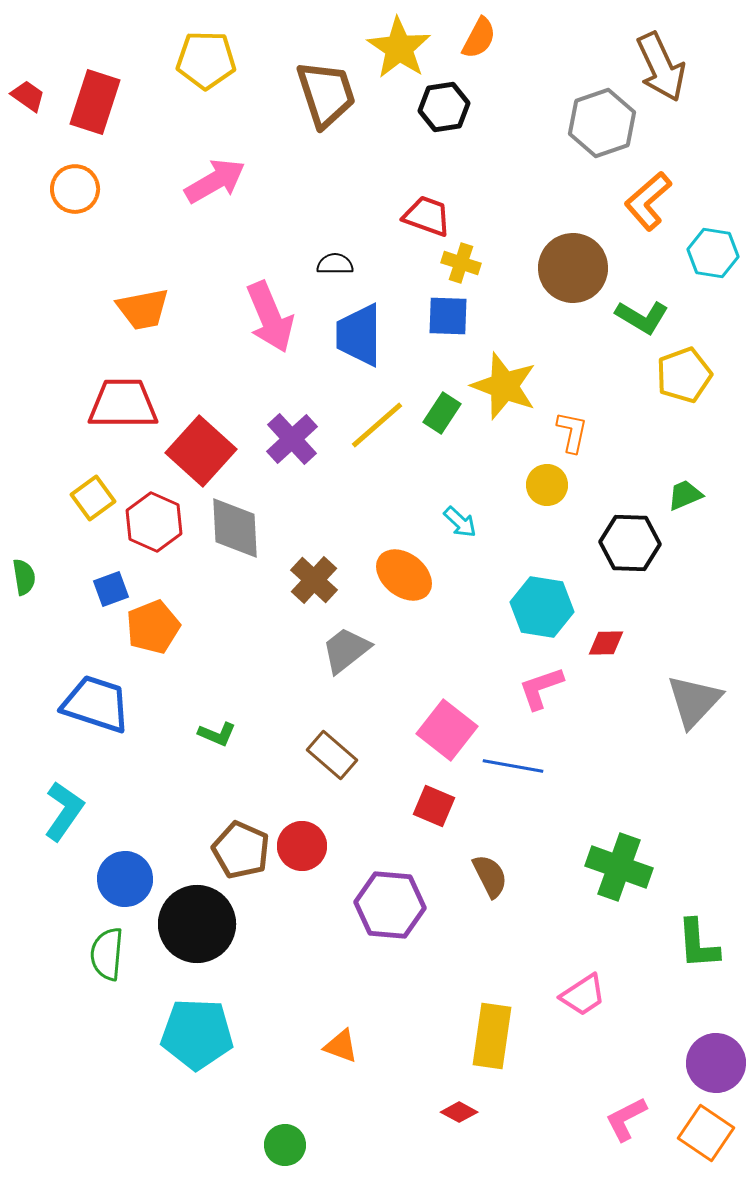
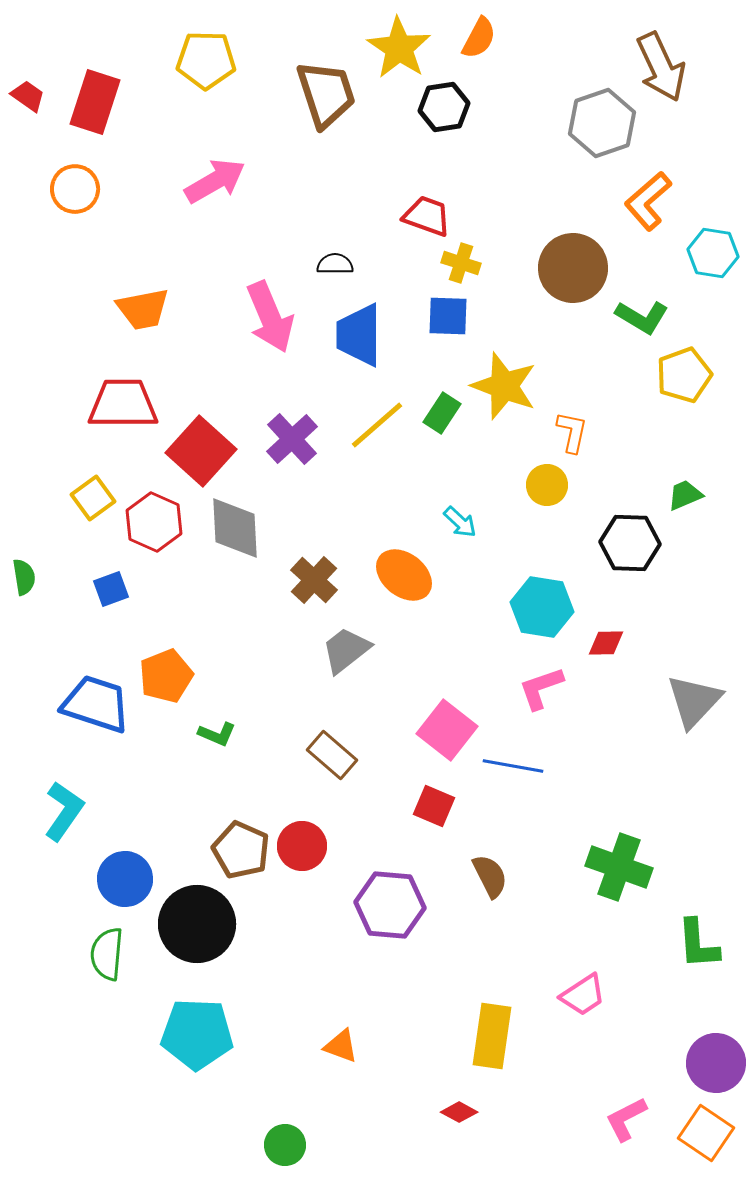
orange pentagon at (153, 627): moved 13 px right, 49 px down
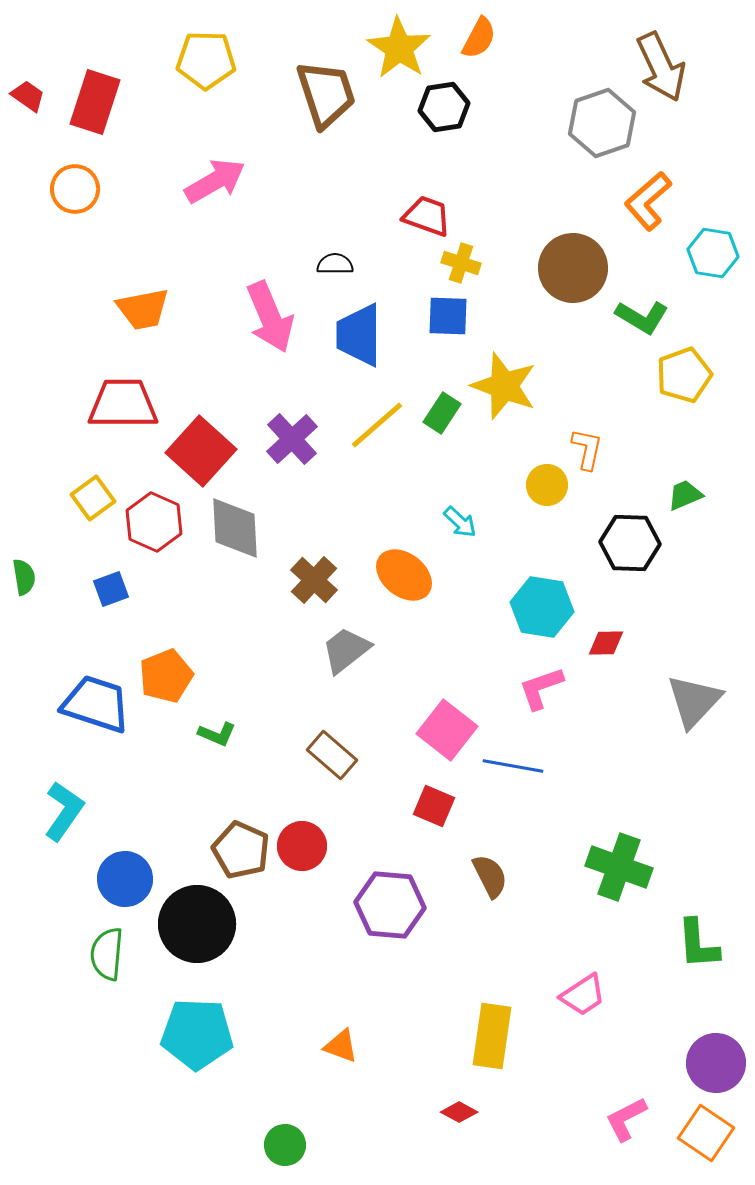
orange L-shape at (572, 432): moved 15 px right, 17 px down
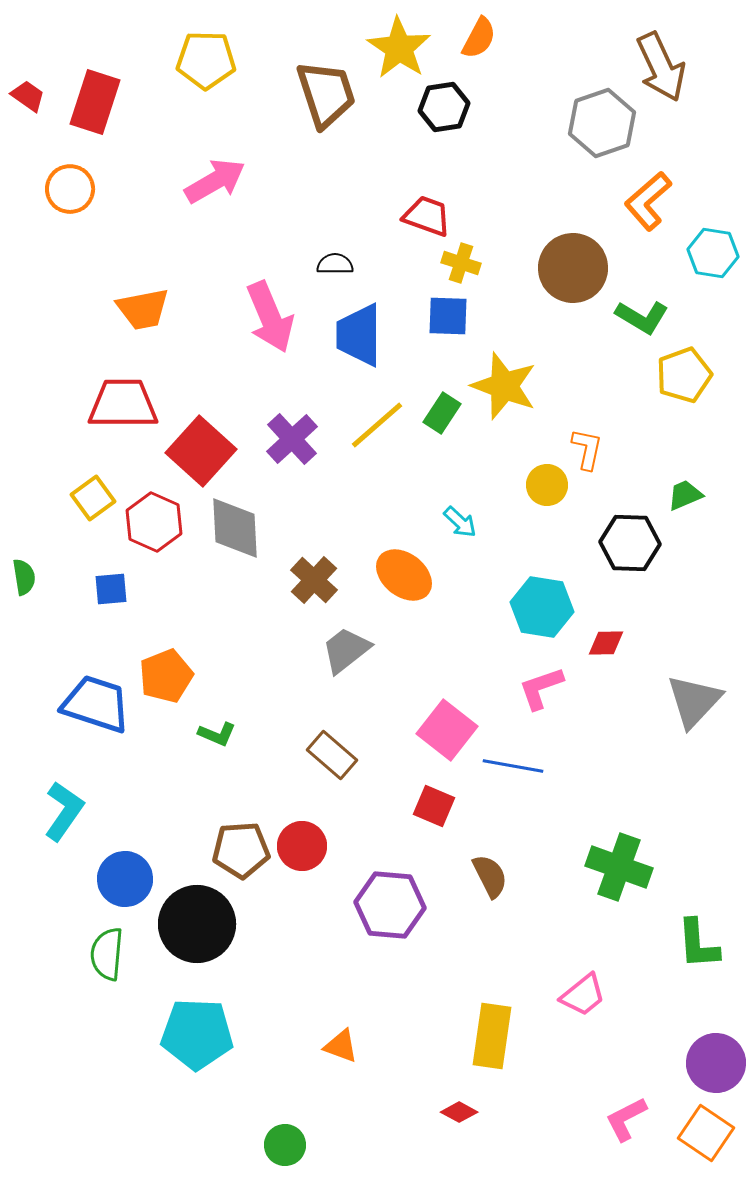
orange circle at (75, 189): moved 5 px left
blue square at (111, 589): rotated 15 degrees clockwise
brown pentagon at (241, 850): rotated 28 degrees counterclockwise
pink trapezoid at (583, 995): rotated 6 degrees counterclockwise
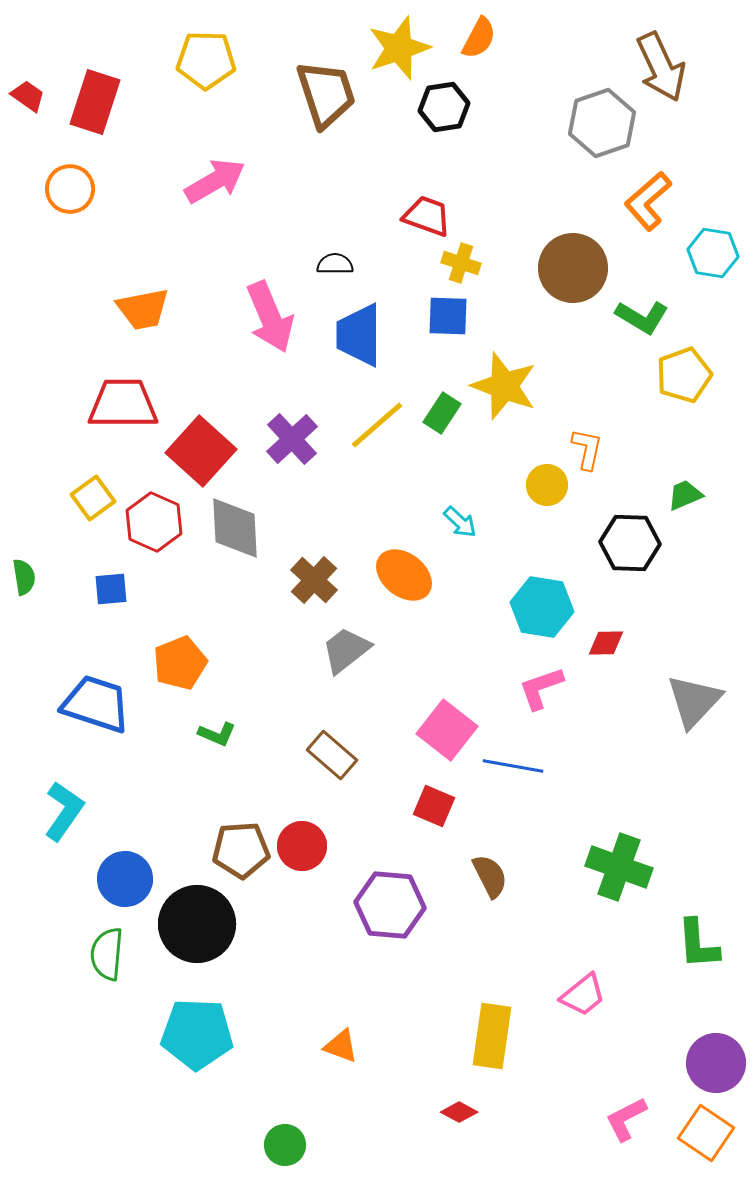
yellow star at (399, 48): rotated 20 degrees clockwise
orange pentagon at (166, 676): moved 14 px right, 13 px up
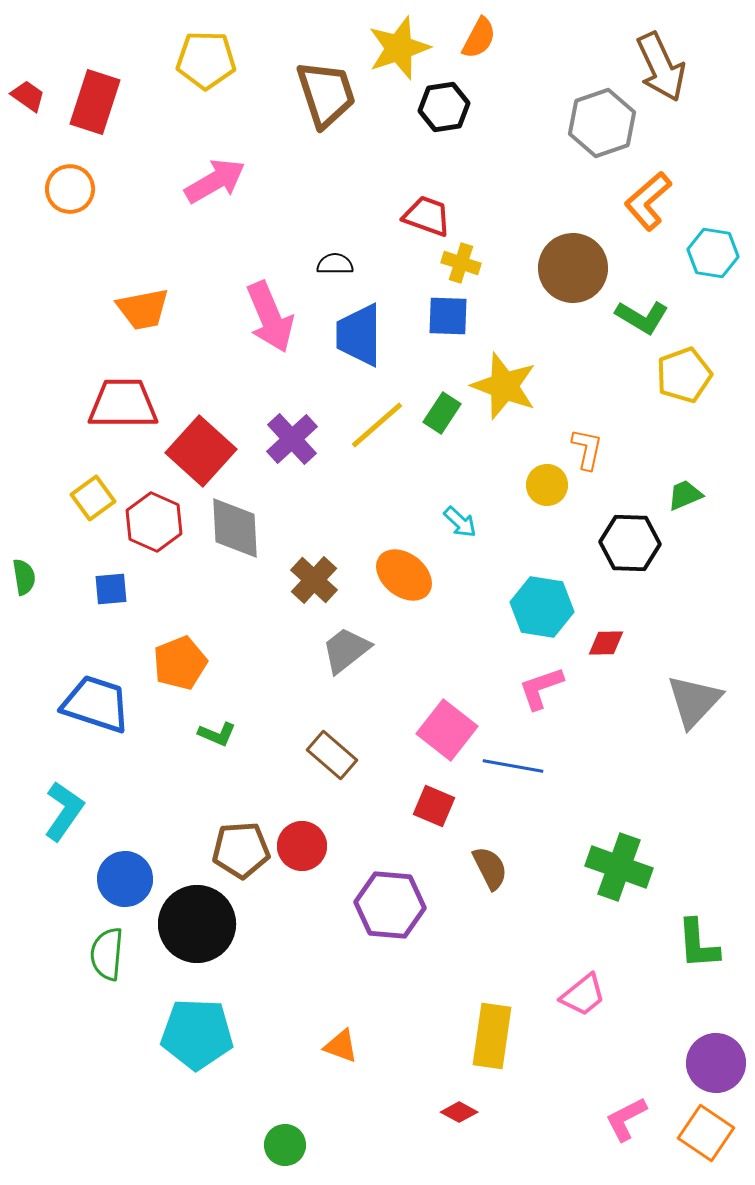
brown semicircle at (490, 876): moved 8 px up
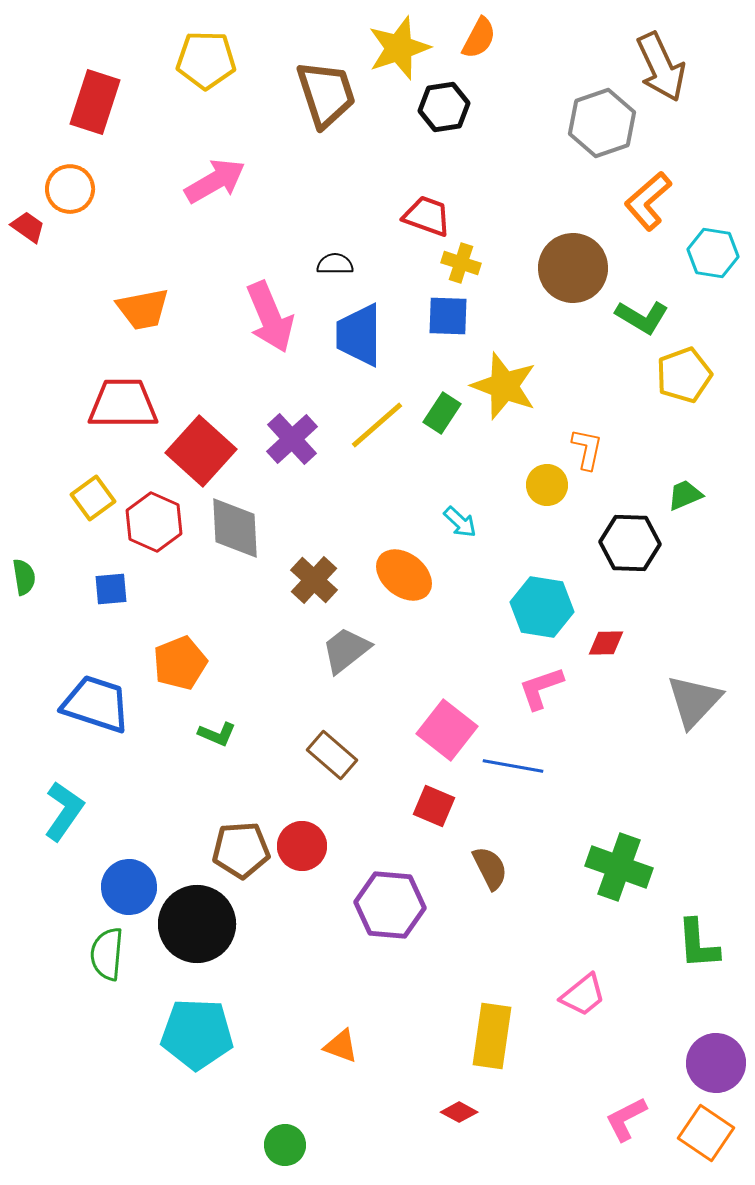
red trapezoid at (28, 96): moved 131 px down
blue circle at (125, 879): moved 4 px right, 8 px down
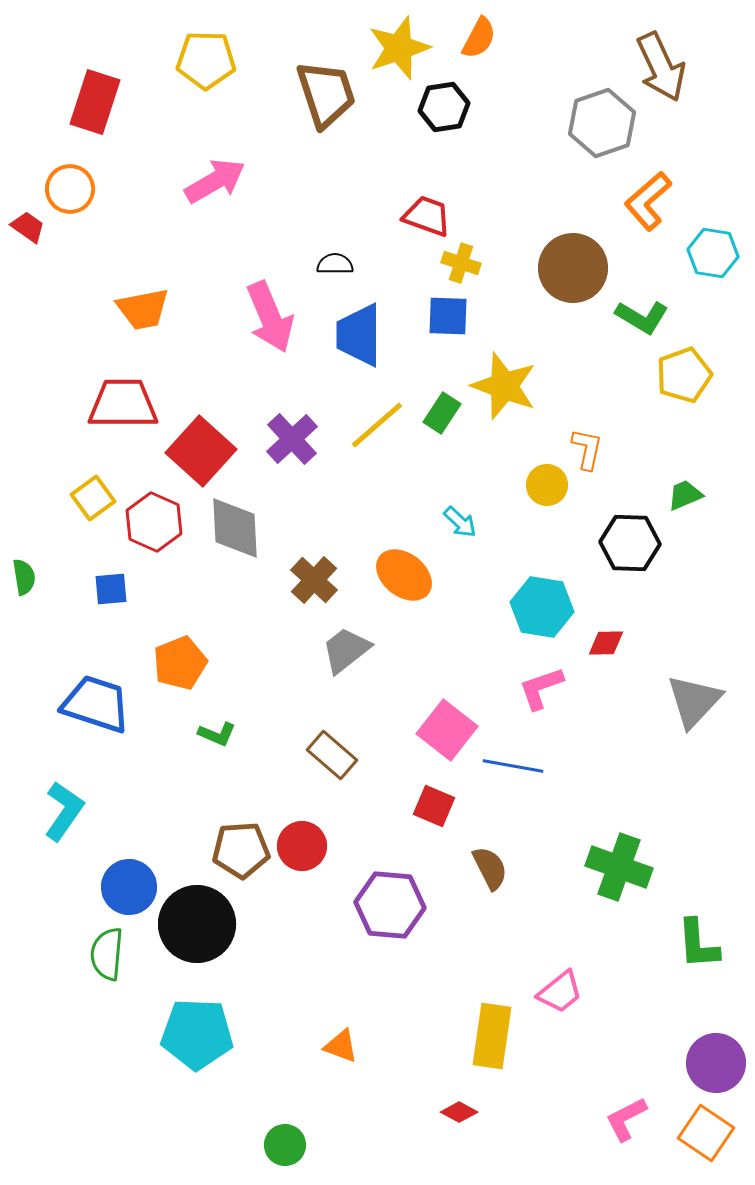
pink trapezoid at (583, 995): moved 23 px left, 3 px up
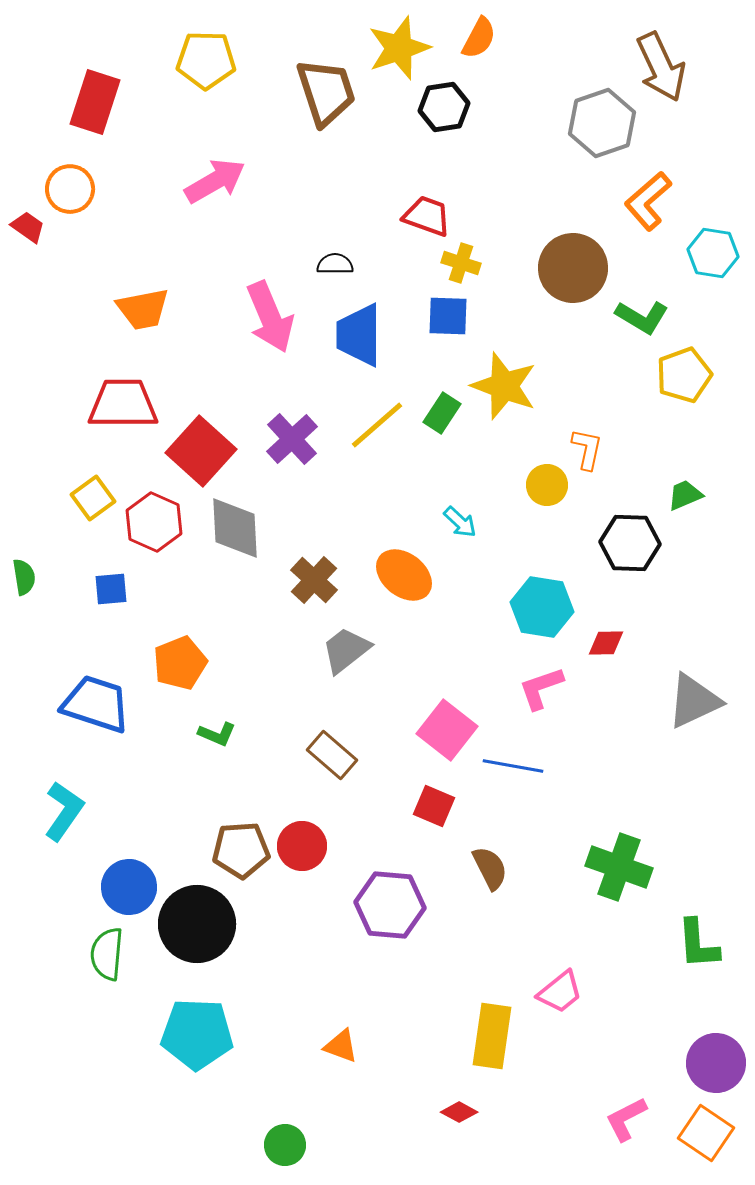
brown trapezoid at (326, 94): moved 2 px up
gray triangle at (694, 701): rotated 22 degrees clockwise
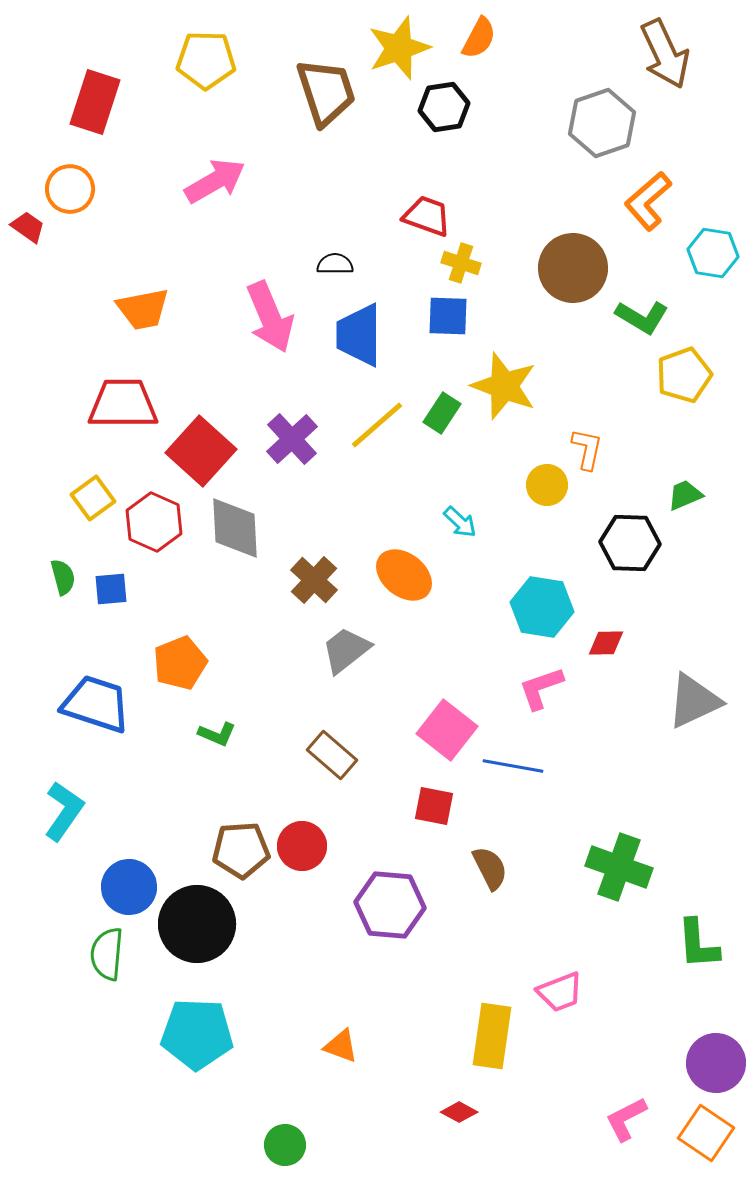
brown arrow at (661, 67): moved 4 px right, 13 px up
green semicircle at (24, 577): moved 39 px right; rotated 6 degrees counterclockwise
red square at (434, 806): rotated 12 degrees counterclockwise
pink trapezoid at (560, 992): rotated 18 degrees clockwise
